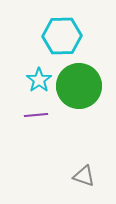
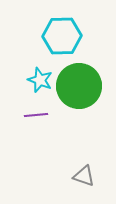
cyan star: moved 1 px right; rotated 15 degrees counterclockwise
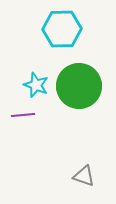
cyan hexagon: moved 7 px up
cyan star: moved 4 px left, 5 px down
purple line: moved 13 px left
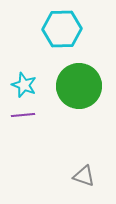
cyan star: moved 12 px left
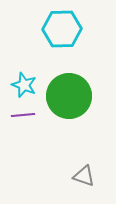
green circle: moved 10 px left, 10 px down
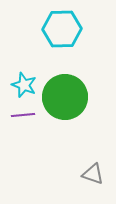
green circle: moved 4 px left, 1 px down
gray triangle: moved 9 px right, 2 px up
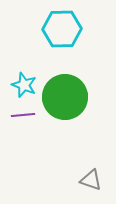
gray triangle: moved 2 px left, 6 px down
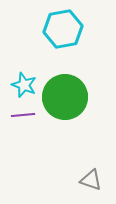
cyan hexagon: moved 1 px right; rotated 9 degrees counterclockwise
